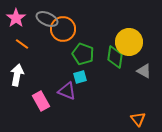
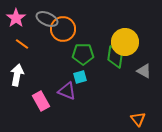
yellow circle: moved 4 px left
green pentagon: rotated 20 degrees counterclockwise
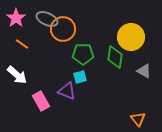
yellow circle: moved 6 px right, 5 px up
white arrow: rotated 120 degrees clockwise
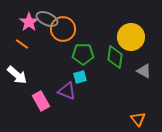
pink star: moved 13 px right, 4 px down
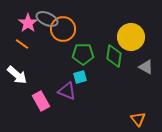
pink star: moved 1 px left, 1 px down
green diamond: moved 1 px left, 1 px up
gray triangle: moved 2 px right, 4 px up
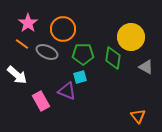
gray ellipse: moved 33 px down
green diamond: moved 1 px left, 2 px down
orange triangle: moved 3 px up
